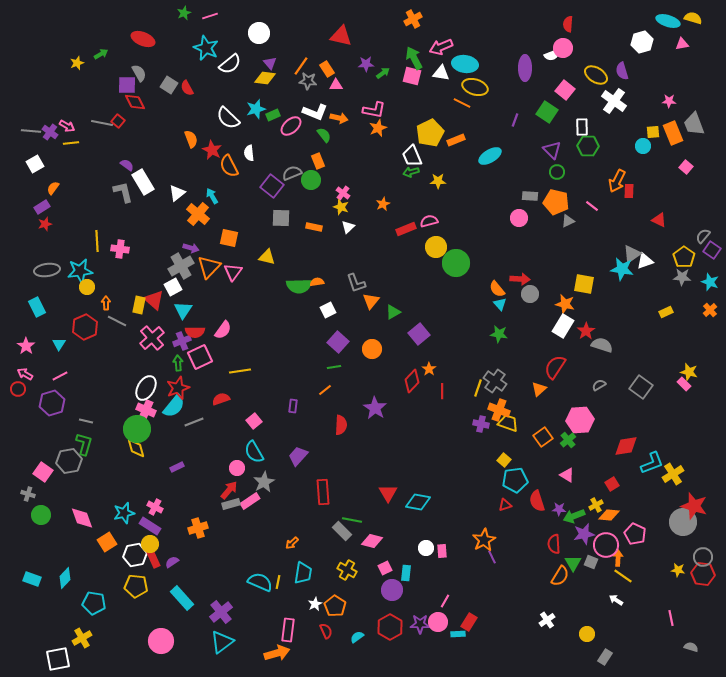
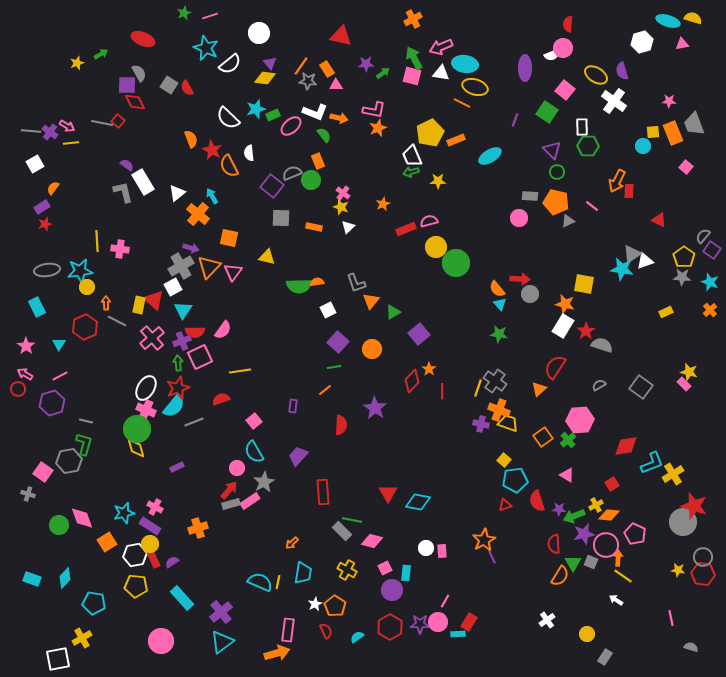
green circle at (41, 515): moved 18 px right, 10 px down
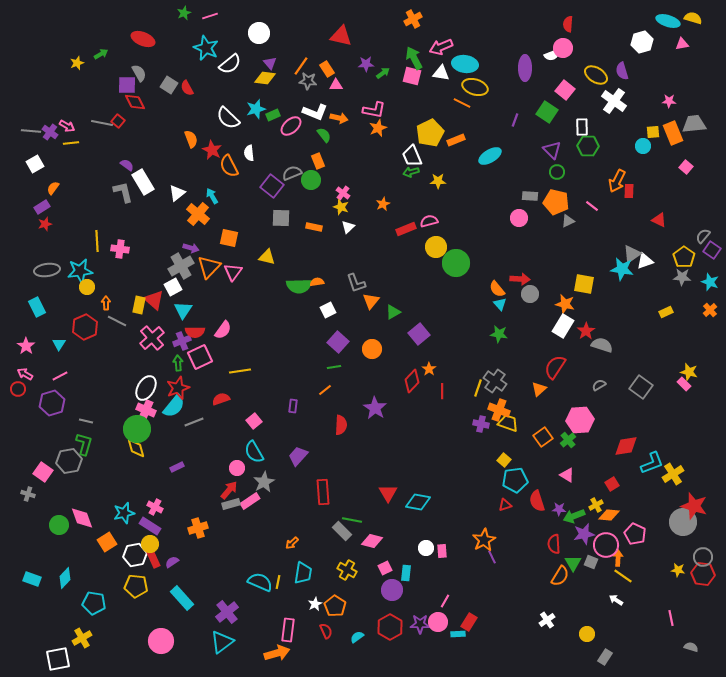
gray trapezoid at (694, 124): rotated 105 degrees clockwise
purple cross at (221, 612): moved 6 px right
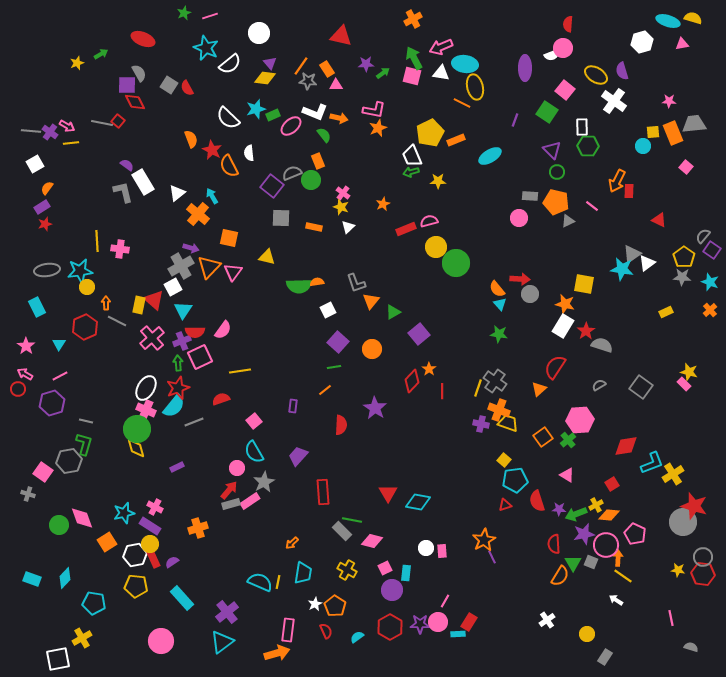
yellow ellipse at (475, 87): rotated 60 degrees clockwise
orange semicircle at (53, 188): moved 6 px left
white triangle at (645, 261): moved 2 px right, 2 px down; rotated 18 degrees counterclockwise
green arrow at (574, 516): moved 2 px right, 2 px up
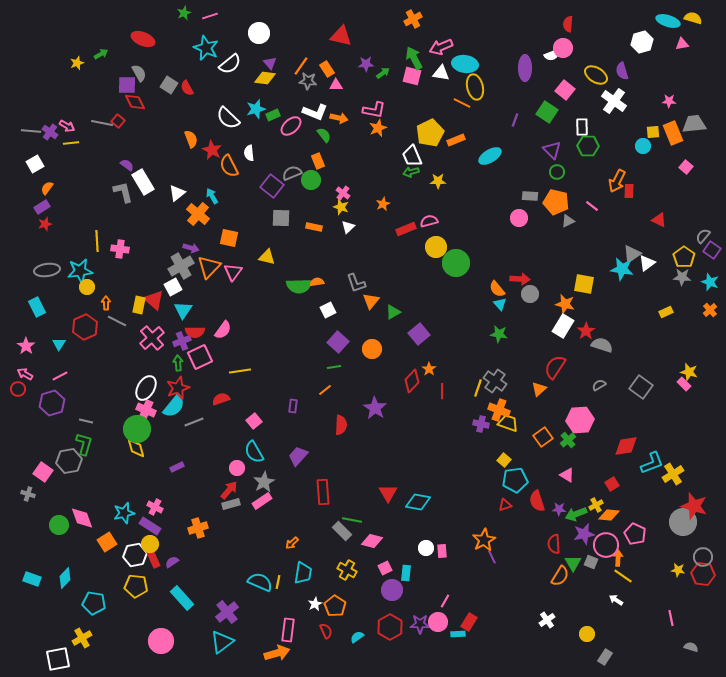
pink rectangle at (250, 501): moved 12 px right
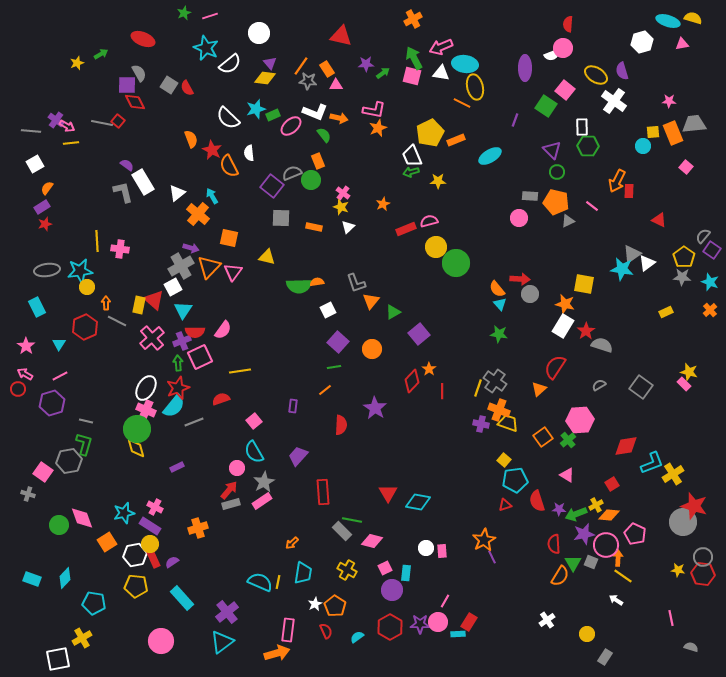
green square at (547, 112): moved 1 px left, 6 px up
purple cross at (50, 132): moved 6 px right, 12 px up
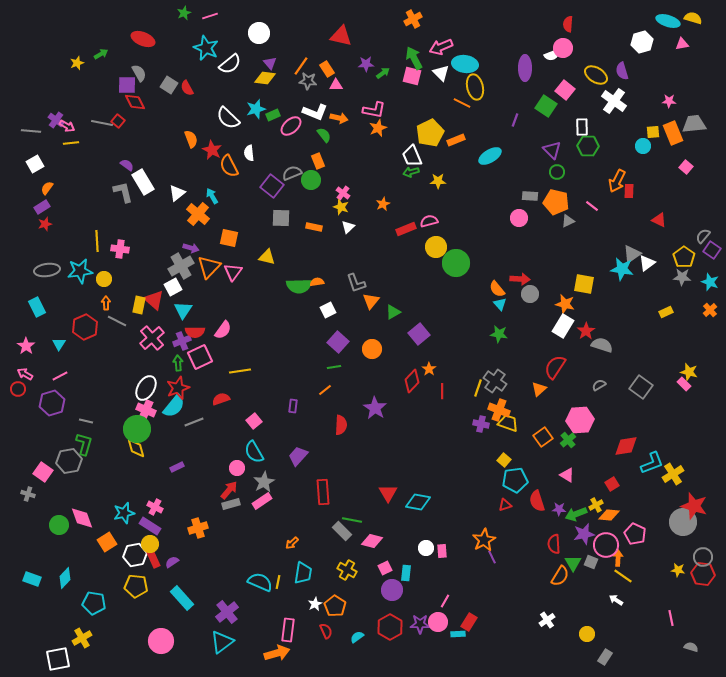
white triangle at (441, 73): rotated 36 degrees clockwise
yellow circle at (87, 287): moved 17 px right, 8 px up
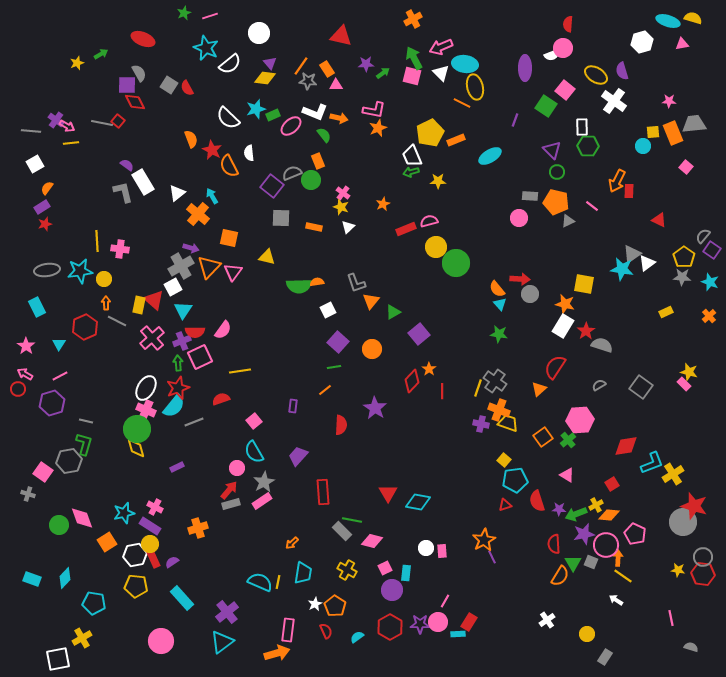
orange cross at (710, 310): moved 1 px left, 6 px down
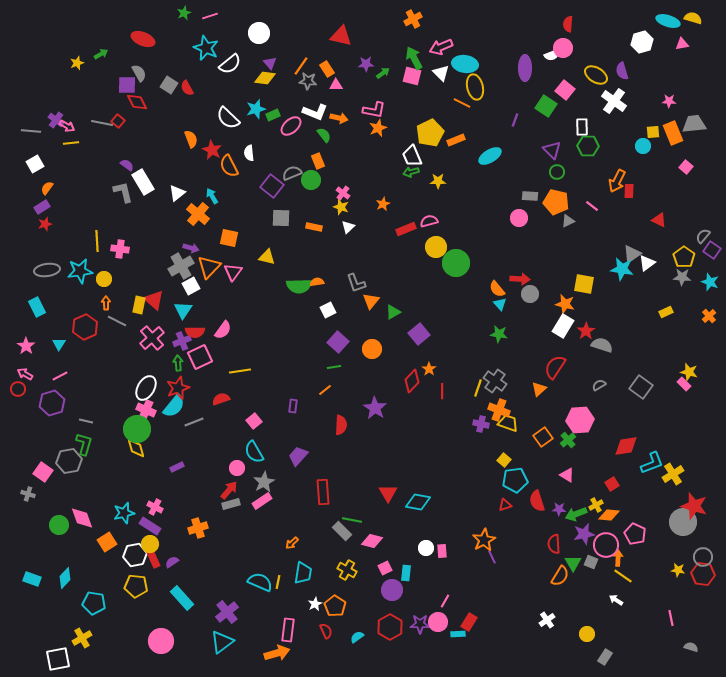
red diamond at (135, 102): moved 2 px right
white square at (173, 287): moved 18 px right, 1 px up
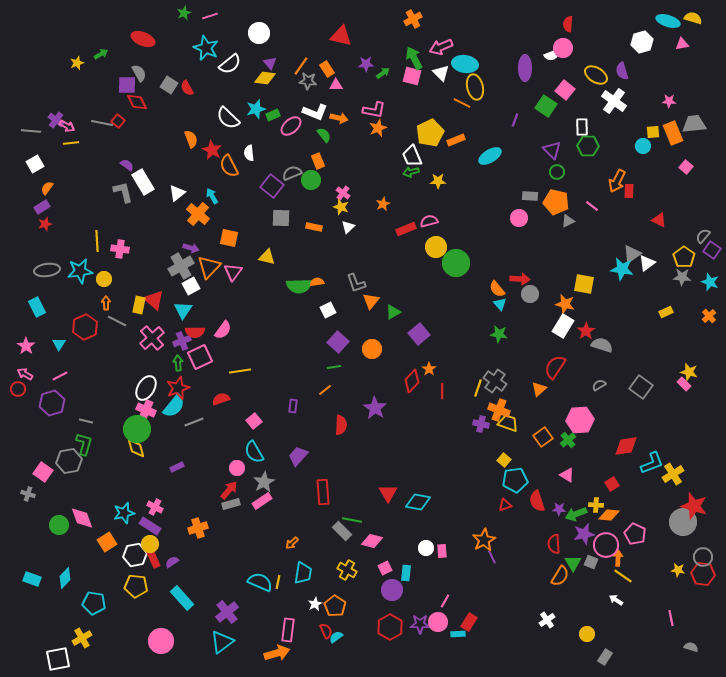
yellow cross at (596, 505): rotated 32 degrees clockwise
cyan semicircle at (357, 637): moved 21 px left
